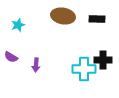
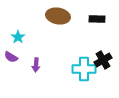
brown ellipse: moved 5 px left
cyan star: moved 12 px down; rotated 16 degrees counterclockwise
black cross: rotated 30 degrees counterclockwise
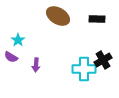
brown ellipse: rotated 20 degrees clockwise
cyan star: moved 3 px down
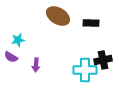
black rectangle: moved 6 px left, 4 px down
cyan star: rotated 24 degrees clockwise
black cross: rotated 18 degrees clockwise
cyan cross: moved 1 px right, 1 px down
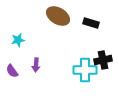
black rectangle: rotated 14 degrees clockwise
purple semicircle: moved 1 px right, 14 px down; rotated 24 degrees clockwise
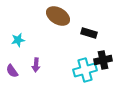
black rectangle: moved 2 px left, 10 px down
cyan cross: rotated 15 degrees counterclockwise
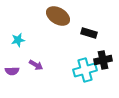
purple arrow: rotated 64 degrees counterclockwise
purple semicircle: rotated 56 degrees counterclockwise
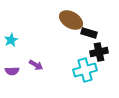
brown ellipse: moved 13 px right, 4 px down
cyan star: moved 7 px left; rotated 16 degrees counterclockwise
black cross: moved 4 px left, 8 px up
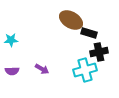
cyan star: rotated 24 degrees clockwise
purple arrow: moved 6 px right, 4 px down
